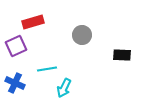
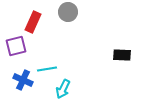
red rectangle: rotated 50 degrees counterclockwise
gray circle: moved 14 px left, 23 px up
purple square: rotated 10 degrees clockwise
blue cross: moved 8 px right, 3 px up
cyan arrow: moved 1 px left, 1 px down
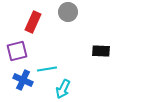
purple square: moved 1 px right, 5 px down
black rectangle: moved 21 px left, 4 px up
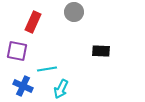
gray circle: moved 6 px right
purple square: rotated 25 degrees clockwise
blue cross: moved 6 px down
cyan arrow: moved 2 px left
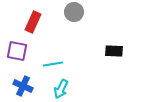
black rectangle: moved 13 px right
cyan line: moved 6 px right, 5 px up
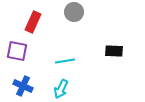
cyan line: moved 12 px right, 3 px up
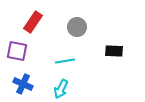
gray circle: moved 3 px right, 15 px down
red rectangle: rotated 10 degrees clockwise
blue cross: moved 2 px up
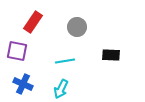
black rectangle: moved 3 px left, 4 px down
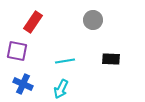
gray circle: moved 16 px right, 7 px up
black rectangle: moved 4 px down
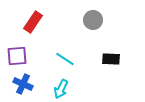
purple square: moved 5 px down; rotated 15 degrees counterclockwise
cyan line: moved 2 px up; rotated 42 degrees clockwise
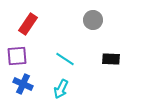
red rectangle: moved 5 px left, 2 px down
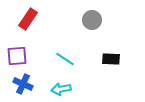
gray circle: moved 1 px left
red rectangle: moved 5 px up
cyan arrow: rotated 54 degrees clockwise
